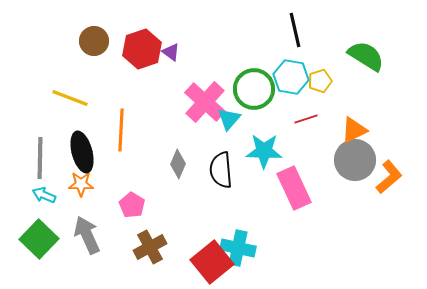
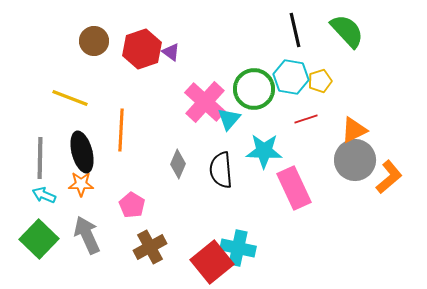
green semicircle: moved 19 px left, 25 px up; rotated 15 degrees clockwise
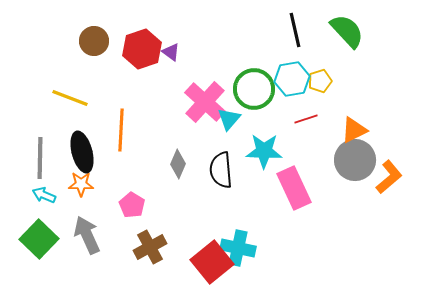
cyan hexagon: moved 1 px right, 2 px down; rotated 20 degrees counterclockwise
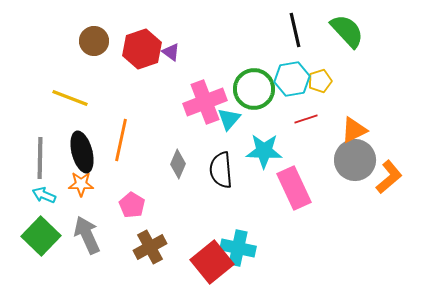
pink cross: rotated 27 degrees clockwise
orange line: moved 10 px down; rotated 9 degrees clockwise
green square: moved 2 px right, 3 px up
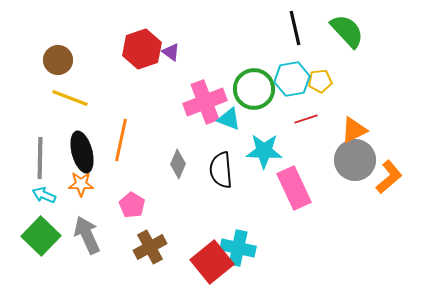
black line: moved 2 px up
brown circle: moved 36 px left, 19 px down
yellow pentagon: rotated 10 degrees clockwise
cyan triangle: rotated 50 degrees counterclockwise
